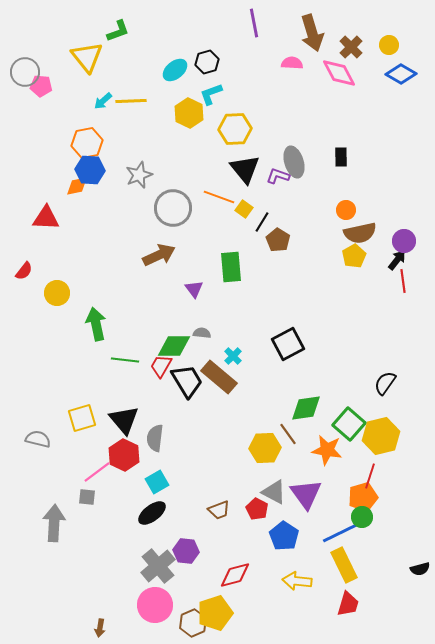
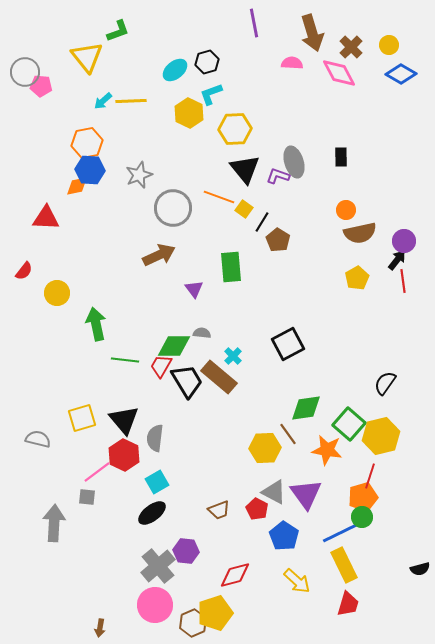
yellow pentagon at (354, 256): moved 3 px right, 22 px down
yellow arrow at (297, 581): rotated 144 degrees counterclockwise
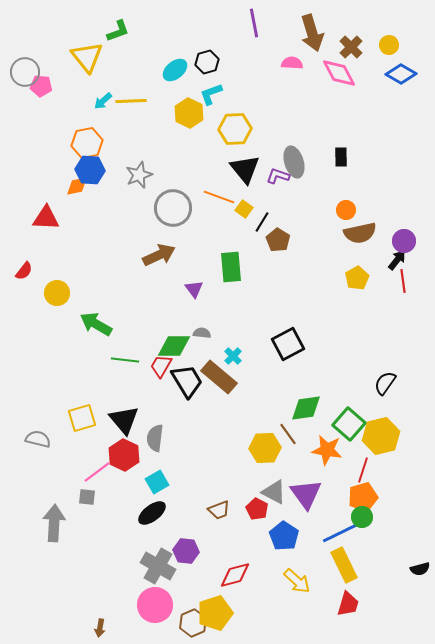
green arrow at (96, 324): rotated 48 degrees counterclockwise
red line at (370, 476): moved 7 px left, 6 px up
gray cross at (158, 566): rotated 20 degrees counterclockwise
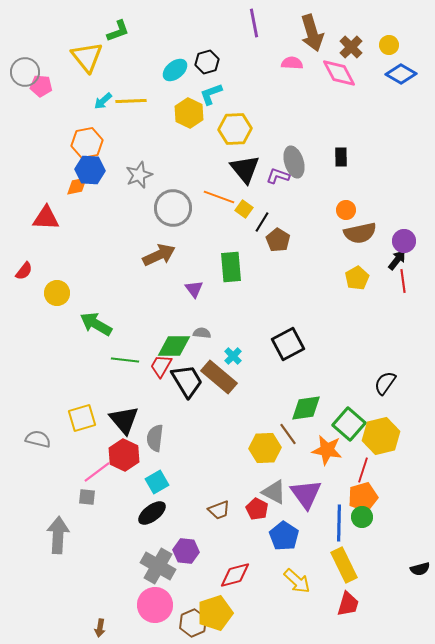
gray arrow at (54, 523): moved 4 px right, 12 px down
blue line at (340, 533): moved 1 px left, 10 px up; rotated 63 degrees counterclockwise
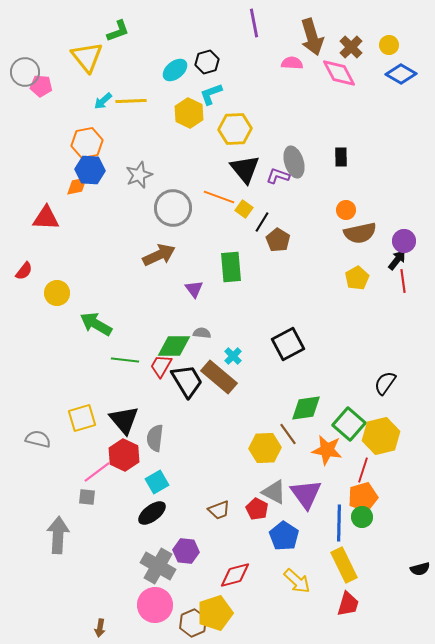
brown arrow at (312, 33): moved 4 px down
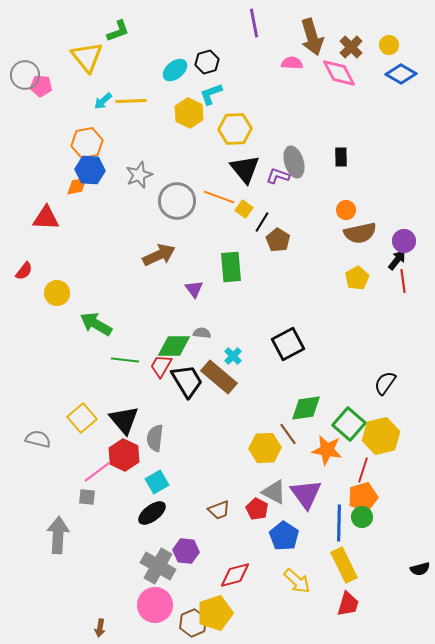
gray circle at (25, 72): moved 3 px down
gray circle at (173, 208): moved 4 px right, 7 px up
yellow square at (82, 418): rotated 24 degrees counterclockwise
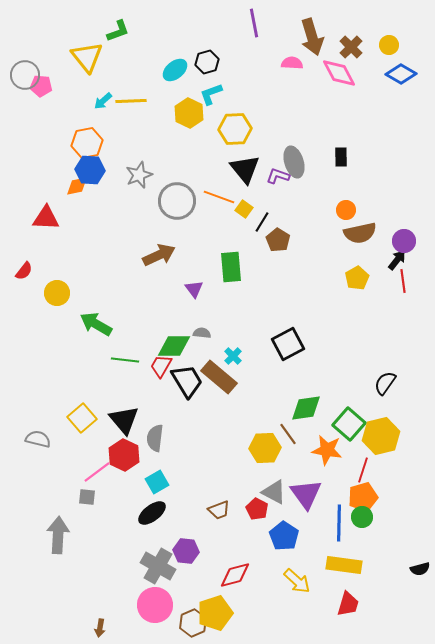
yellow rectangle at (344, 565): rotated 56 degrees counterclockwise
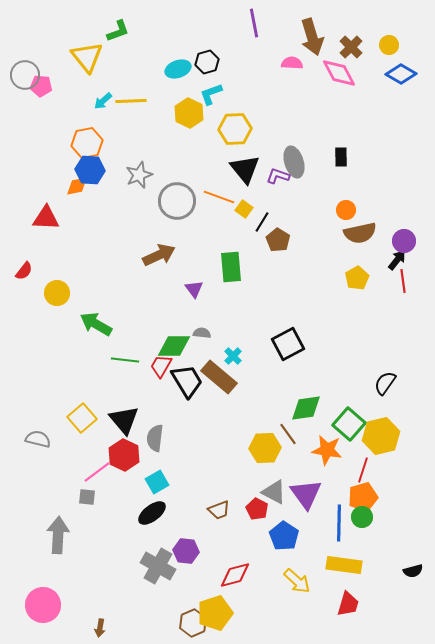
cyan ellipse at (175, 70): moved 3 px right, 1 px up; rotated 20 degrees clockwise
black semicircle at (420, 569): moved 7 px left, 2 px down
pink circle at (155, 605): moved 112 px left
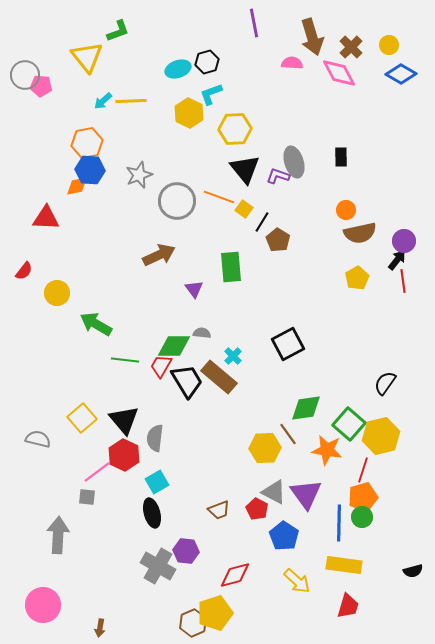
black ellipse at (152, 513): rotated 68 degrees counterclockwise
red trapezoid at (348, 604): moved 2 px down
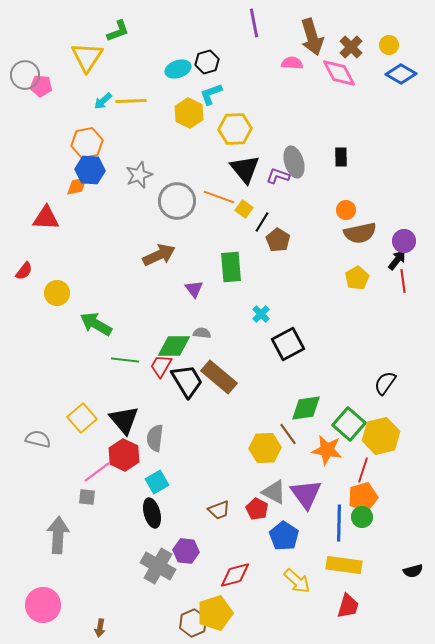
yellow triangle at (87, 57): rotated 12 degrees clockwise
cyan cross at (233, 356): moved 28 px right, 42 px up
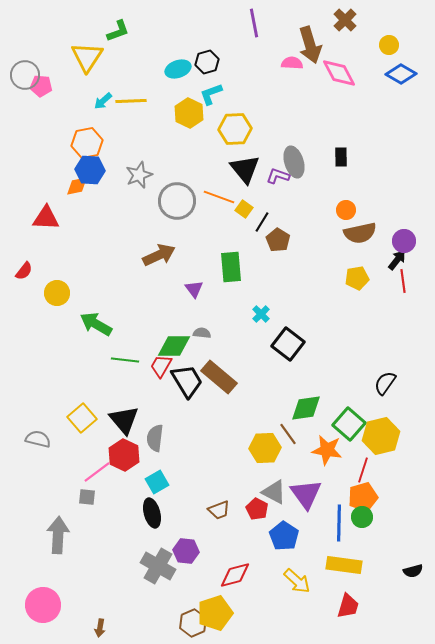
brown arrow at (312, 37): moved 2 px left, 8 px down
brown cross at (351, 47): moved 6 px left, 27 px up
yellow pentagon at (357, 278): rotated 20 degrees clockwise
black square at (288, 344): rotated 24 degrees counterclockwise
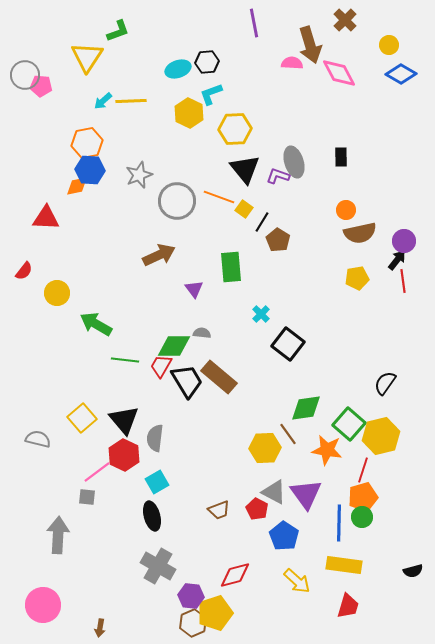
black hexagon at (207, 62): rotated 10 degrees clockwise
black ellipse at (152, 513): moved 3 px down
purple hexagon at (186, 551): moved 5 px right, 45 px down
